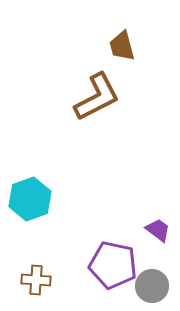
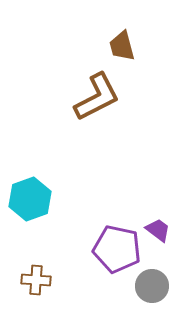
purple pentagon: moved 4 px right, 16 px up
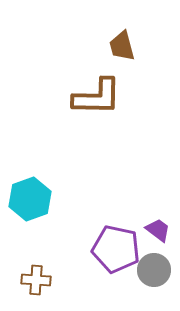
brown L-shape: rotated 28 degrees clockwise
purple pentagon: moved 1 px left
gray circle: moved 2 px right, 16 px up
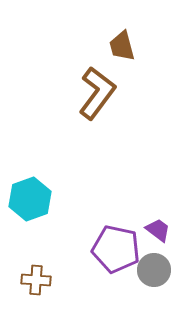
brown L-shape: moved 4 px up; rotated 54 degrees counterclockwise
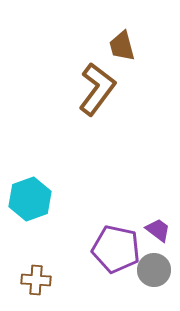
brown L-shape: moved 4 px up
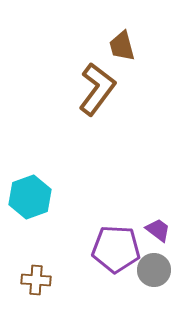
cyan hexagon: moved 2 px up
purple pentagon: rotated 9 degrees counterclockwise
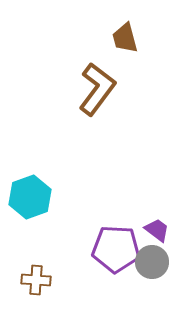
brown trapezoid: moved 3 px right, 8 px up
purple trapezoid: moved 1 px left
gray circle: moved 2 px left, 8 px up
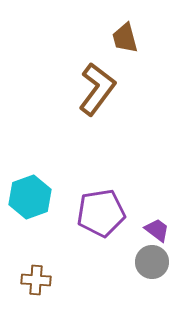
purple pentagon: moved 15 px left, 36 px up; rotated 12 degrees counterclockwise
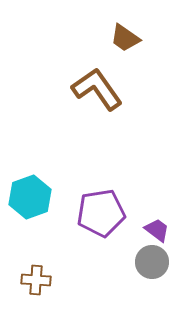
brown trapezoid: rotated 40 degrees counterclockwise
brown L-shape: rotated 72 degrees counterclockwise
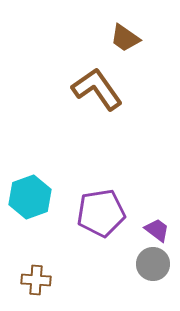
gray circle: moved 1 px right, 2 px down
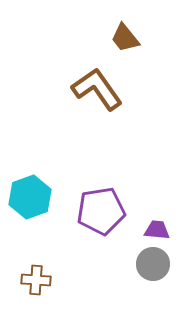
brown trapezoid: rotated 16 degrees clockwise
purple pentagon: moved 2 px up
purple trapezoid: rotated 32 degrees counterclockwise
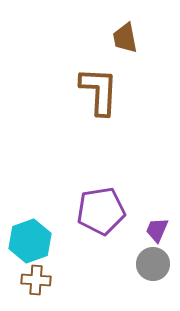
brown trapezoid: rotated 28 degrees clockwise
brown L-shape: moved 2 px right, 2 px down; rotated 38 degrees clockwise
cyan hexagon: moved 44 px down
purple trapezoid: rotated 72 degrees counterclockwise
